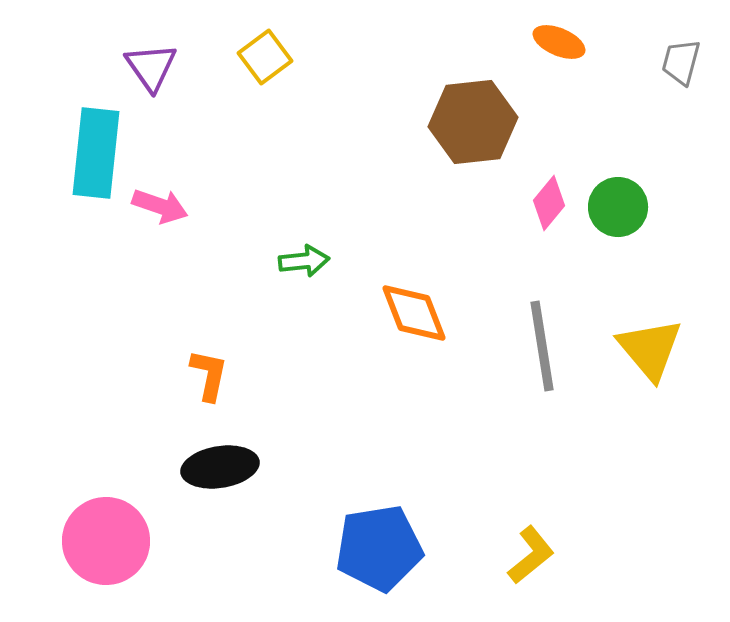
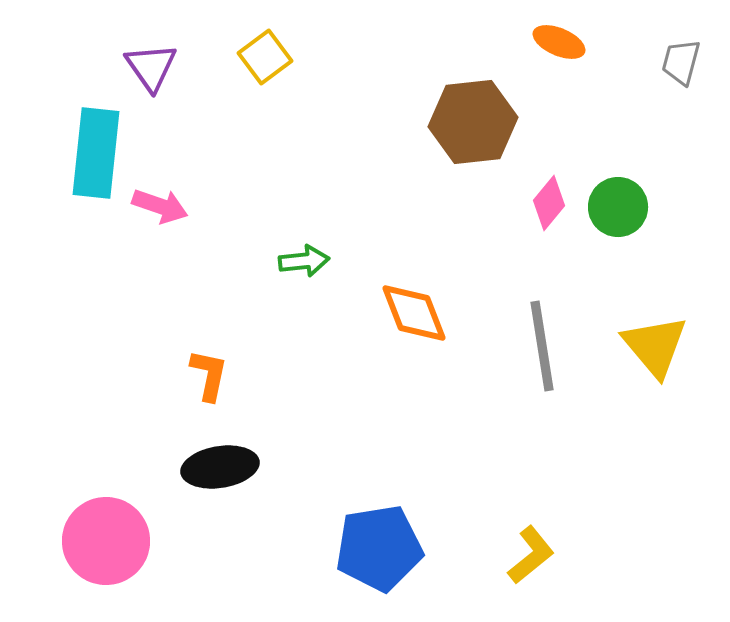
yellow triangle: moved 5 px right, 3 px up
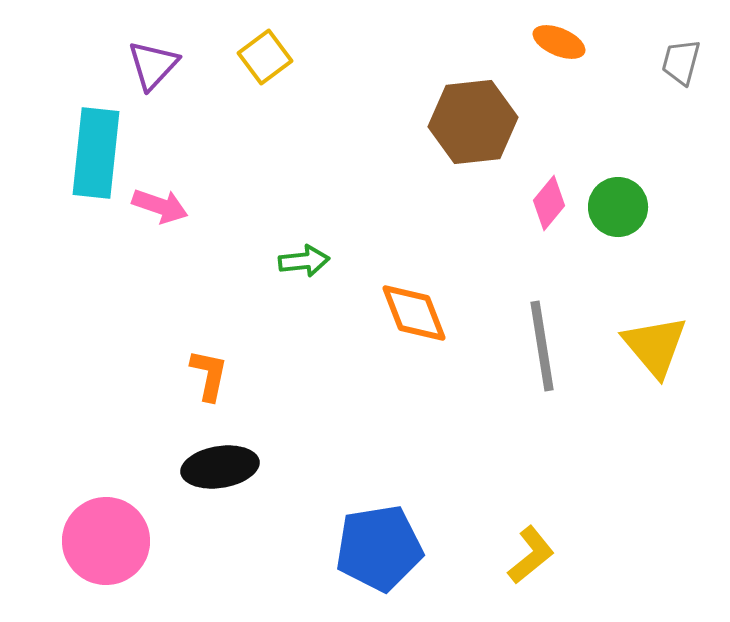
purple triangle: moved 2 px right, 2 px up; rotated 18 degrees clockwise
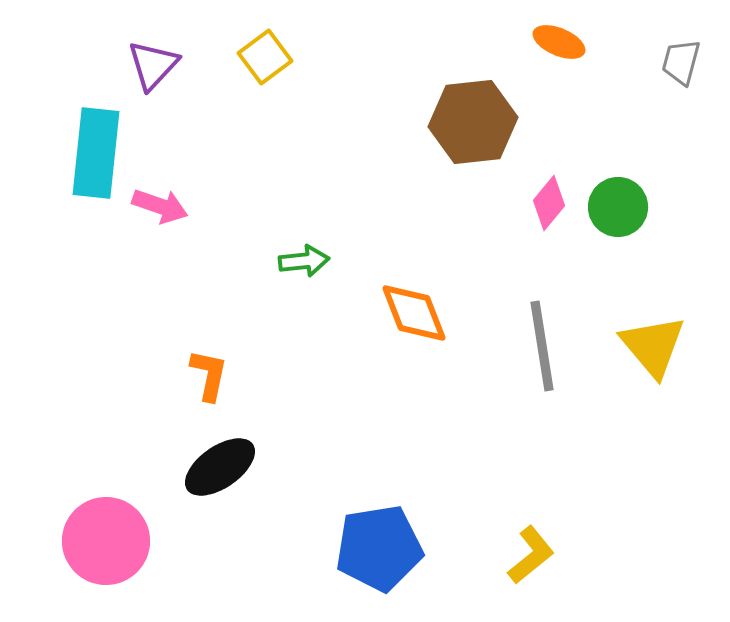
yellow triangle: moved 2 px left
black ellipse: rotated 26 degrees counterclockwise
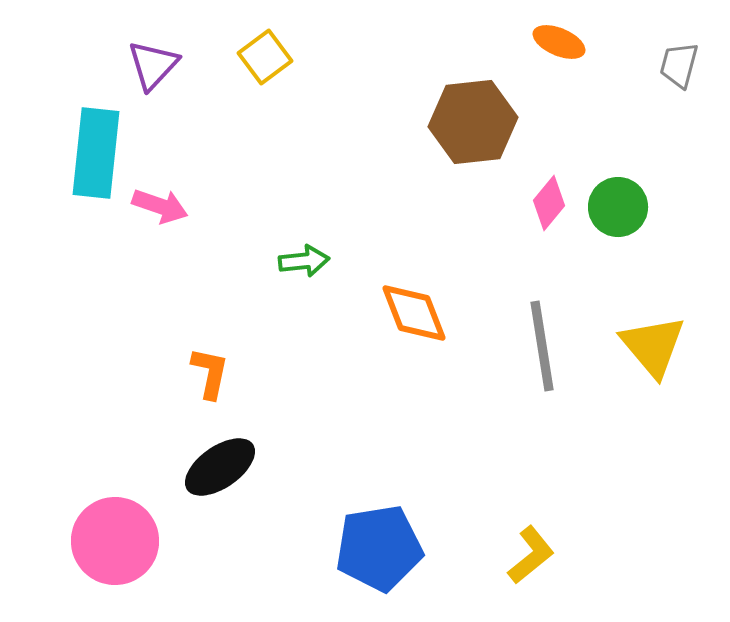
gray trapezoid: moved 2 px left, 3 px down
orange L-shape: moved 1 px right, 2 px up
pink circle: moved 9 px right
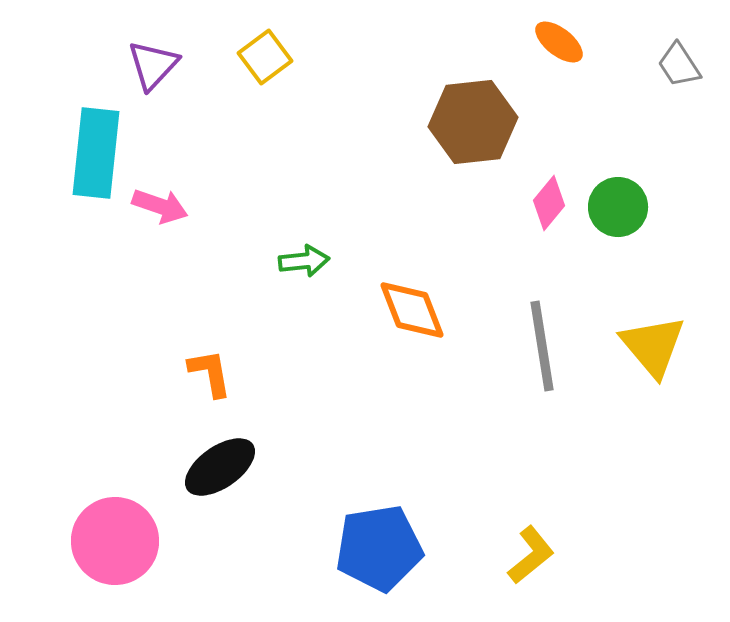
orange ellipse: rotated 15 degrees clockwise
gray trapezoid: rotated 48 degrees counterclockwise
orange diamond: moved 2 px left, 3 px up
orange L-shape: rotated 22 degrees counterclockwise
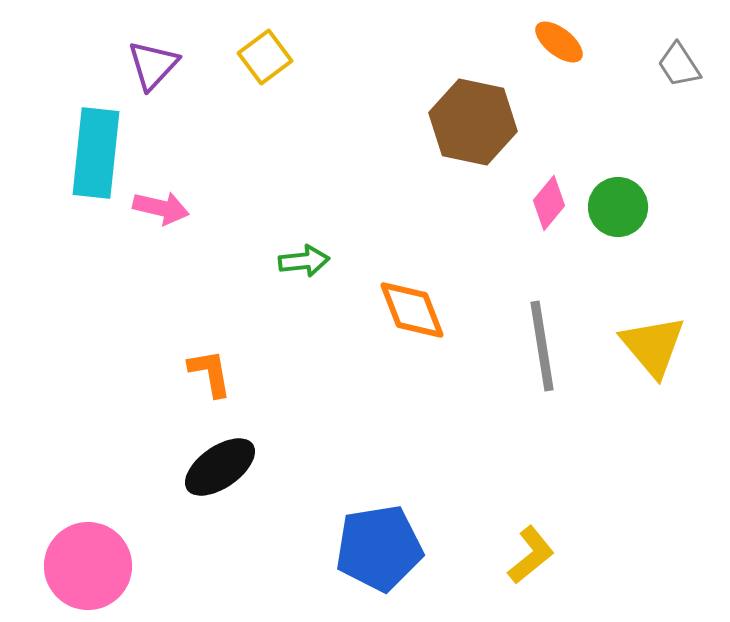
brown hexagon: rotated 18 degrees clockwise
pink arrow: moved 1 px right, 2 px down; rotated 6 degrees counterclockwise
pink circle: moved 27 px left, 25 px down
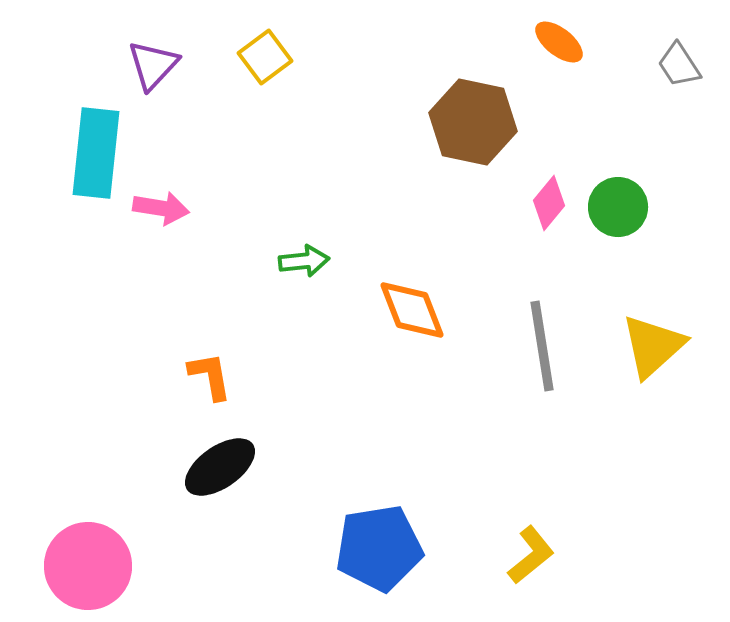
pink arrow: rotated 4 degrees counterclockwise
yellow triangle: rotated 28 degrees clockwise
orange L-shape: moved 3 px down
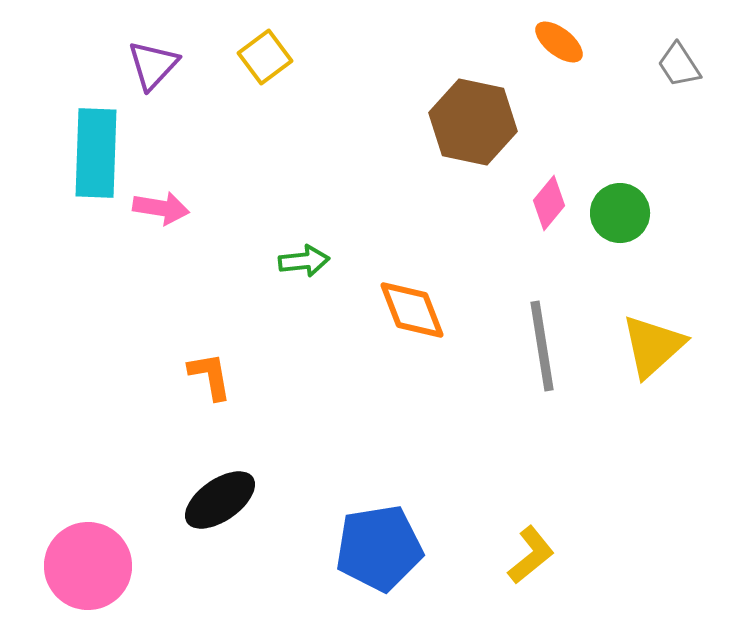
cyan rectangle: rotated 4 degrees counterclockwise
green circle: moved 2 px right, 6 px down
black ellipse: moved 33 px down
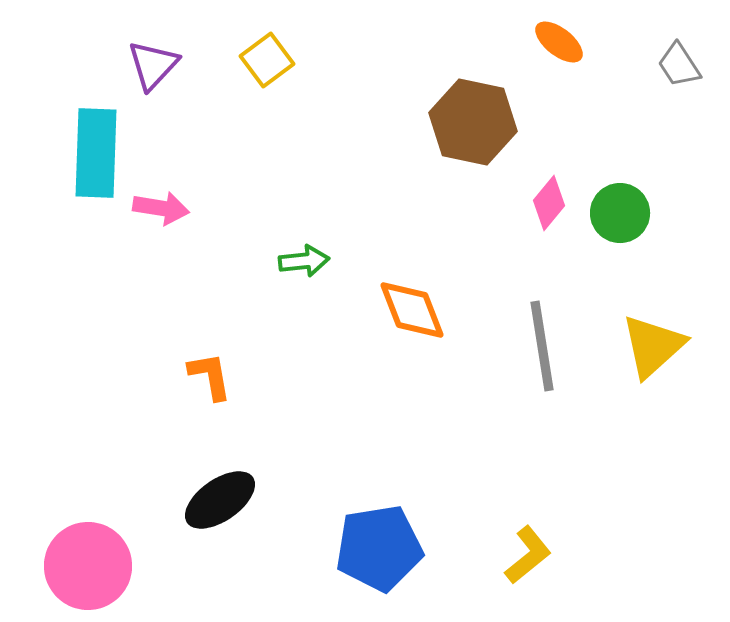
yellow square: moved 2 px right, 3 px down
yellow L-shape: moved 3 px left
